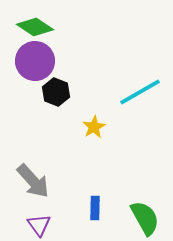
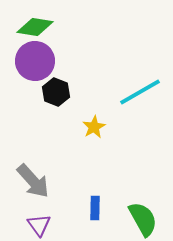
green diamond: rotated 24 degrees counterclockwise
green semicircle: moved 2 px left, 1 px down
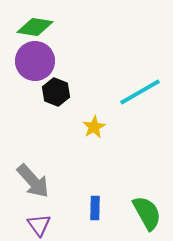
green semicircle: moved 4 px right, 6 px up
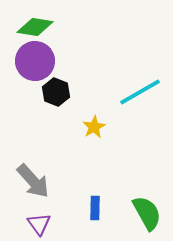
purple triangle: moved 1 px up
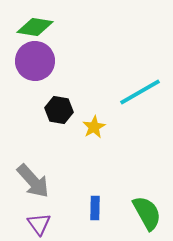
black hexagon: moved 3 px right, 18 px down; rotated 12 degrees counterclockwise
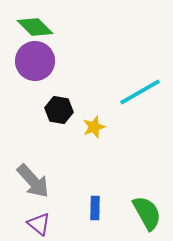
green diamond: rotated 36 degrees clockwise
yellow star: rotated 10 degrees clockwise
purple triangle: rotated 15 degrees counterclockwise
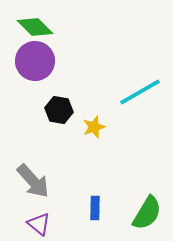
green semicircle: rotated 60 degrees clockwise
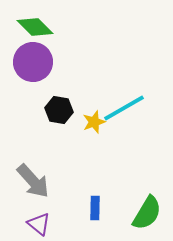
purple circle: moved 2 px left, 1 px down
cyan line: moved 16 px left, 16 px down
yellow star: moved 5 px up
